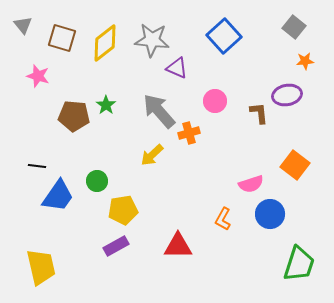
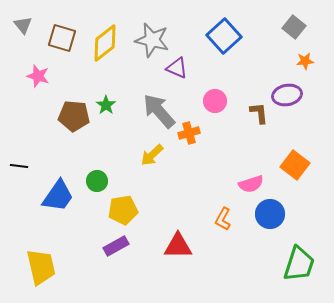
gray star: rotated 8 degrees clockwise
black line: moved 18 px left
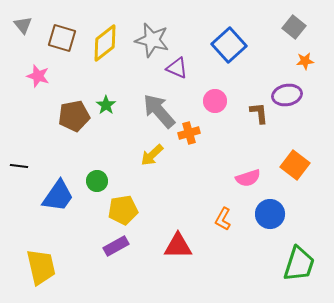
blue square: moved 5 px right, 9 px down
brown pentagon: rotated 16 degrees counterclockwise
pink semicircle: moved 3 px left, 6 px up
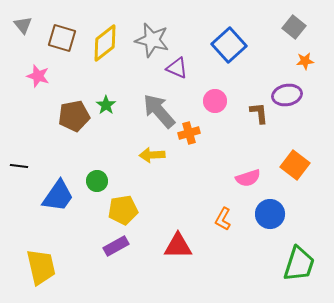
yellow arrow: rotated 40 degrees clockwise
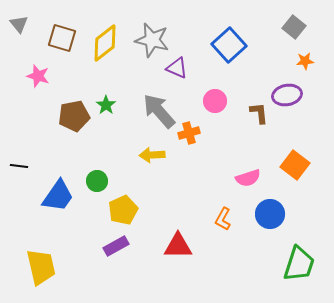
gray triangle: moved 4 px left, 1 px up
yellow pentagon: rotated 16 degrees counterclockwise
